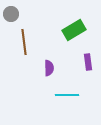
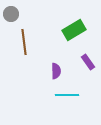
purple rectangle: rotated 28 degrees counterclockwise
purple semicircle: moved 7 px right, 3 px down
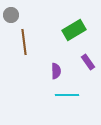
gray circle: moved 1 px down
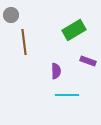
purple rectangle: moved 1 px up; rotated 35 degrees counterclockwise
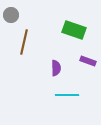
green rectangle: rotated 50 degrees clockwise
brown line: rotated 20 degrees clockwise
purple semicircle: moved 3 px up
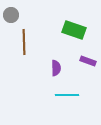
brown line: rotated 15 degrees counterclockwise
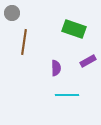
gray circle: moved 1 px right, 2 px up
green rectangle: moved 1 px up
brown line: rotated 10 degrees clockwise
purple rectangle: rotated 49 degrees counterclockwise
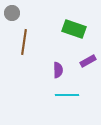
purple semicircle: moved 2 px right, 2 px down
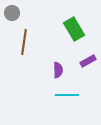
green rectangle: rotated 40 degrees clockwise
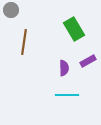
gray circle: moved 1 px left, 3 px up
purple semicircle: moved 6 px right, 2 px up
